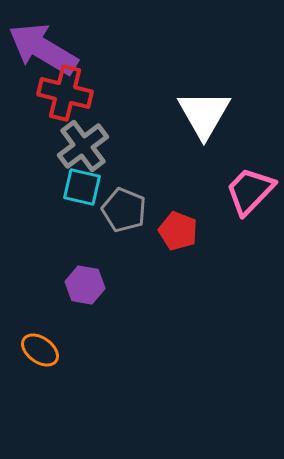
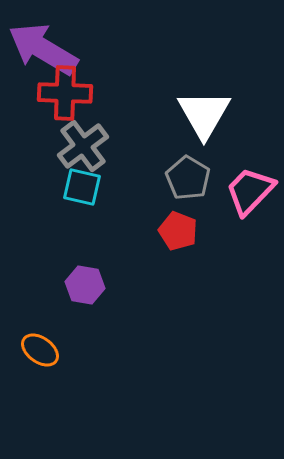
red cross: rotated 12 degrees counterclockwise
gray pentagon: moved 64 px right, 32 px up; rotated 9 degrees clockwise
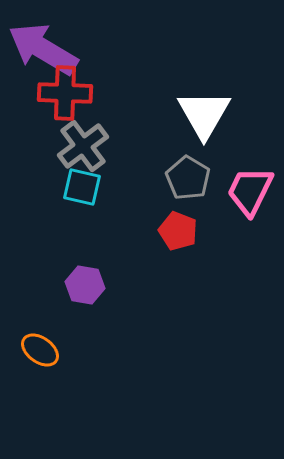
pink trapezoid: rotated 18 degrees counterclockwise
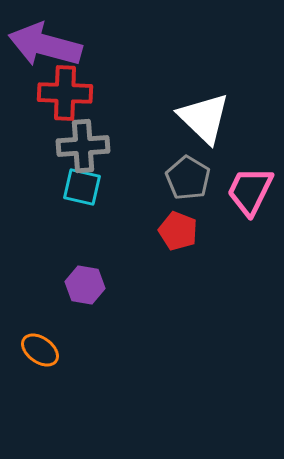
purple arrow: moved 2 px right, 4 px up; rotated 16 degrees counterclockwise
white triangle: moved 4 px down; rotated 16 degrees counterclockwise
gray cross: rotated 33 degrees clockwise
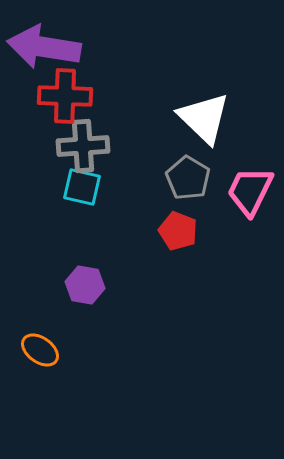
purple arrow: moved 1 px left, 2 px down; rotated 6 degrees counterclockwise
red cross: moved 3 px down
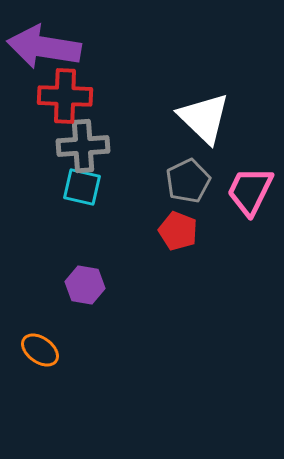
gray pentagon: moved 3 px down; rotated 15 degrees clockwise
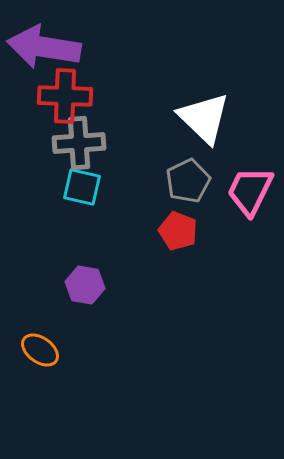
gray cross: moved 4 px left, 3 px up
